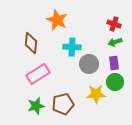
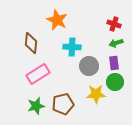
green arrow: moved 1 px right, 1 px down
gray circle: moved 2 px down
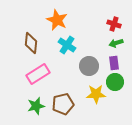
cyan cross: moved 5 px left, 2 px up; rotated 30 degrees clockwise
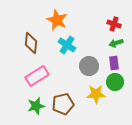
pink rectangle: moved 1 px left, 2 px down
